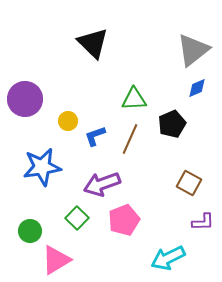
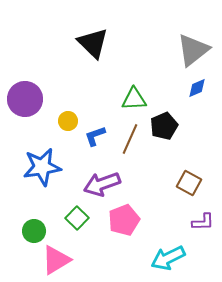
black pentagon: moved 8 px left, 2 px down
green circle: moved 4 px right
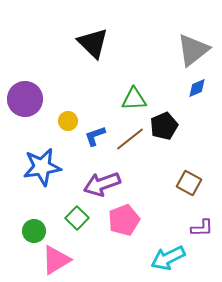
brown line: rotated 28 degrees clockwise
purple L-shape: moved 1 px left, 6 px down
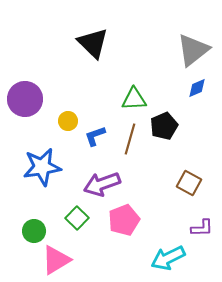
brown line: rotated 36 degrees counterclockwise
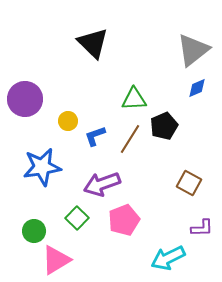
brown line: rotated 16 degrees clockwise
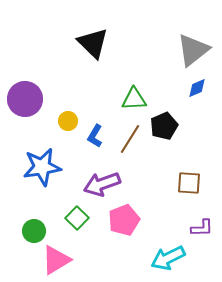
blue L-shape: rotated 40 degrees counterclockwise
brown square: rotated 25 degrees counterclockwise
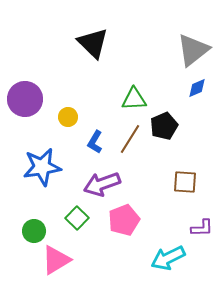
yellow circle: moved 4 px up
blue L-shape: moved 6 px down
brown square: moved 4 px left, 1 px up
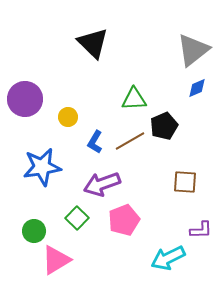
brown line: moved 2 px down; rotated 28 degrees clockwise
purple L-shape: moved 1 px left, 2 px down
